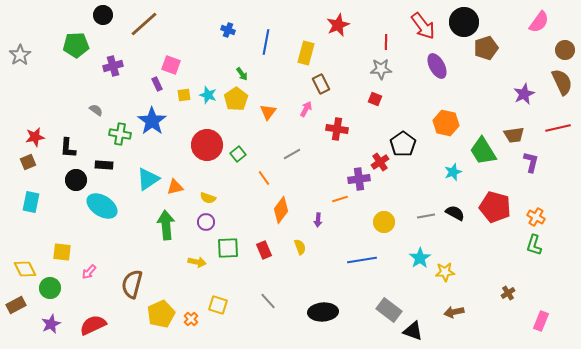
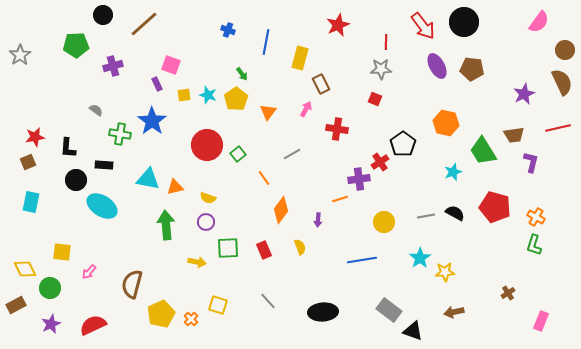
brown pentagon at (486, 48): moved 14 px left, 21 px down; rotated 25 degrees clockwise
yellow rectangle at (306, 53): moved 6 px left, 5 px down
cyan triangle at (148, 179): rotated 45 degrees clockwise
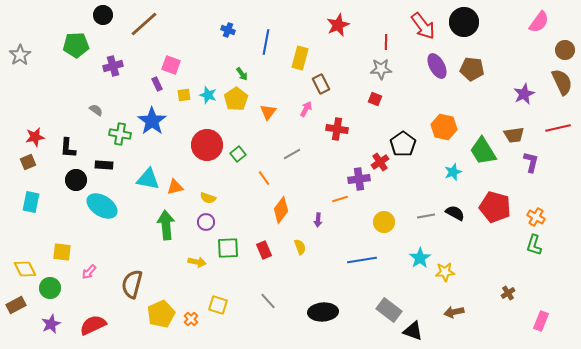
orange hexagon at (446, 123): moved 2 px left, 4 px down
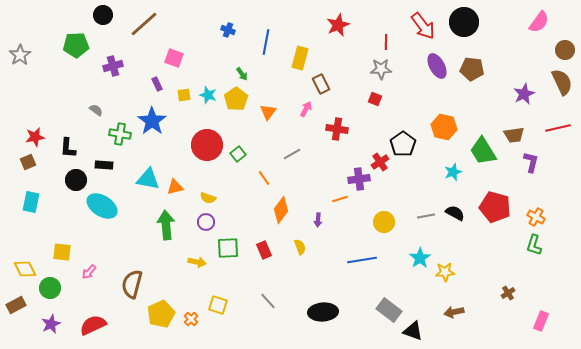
pink square at (171, 65): moved 3 px right, 7 px up
